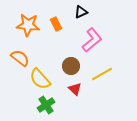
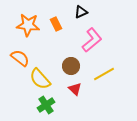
yellow line: moved 2 px right
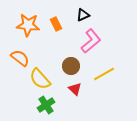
black triangle: moved 2 px right, 3 px down
pink L-shape: moved 1 px left, 1 px down
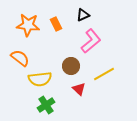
yellow semicircle: rotated 55 degrees counterclockwise
red triangle: moved 4 px right
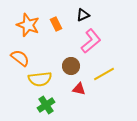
orange star: rotated 15 degrees clockwise
red triangle: rotated 32 degrees counterclockwise
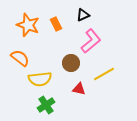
brown circle: moved 3 px up
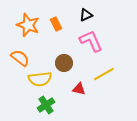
black triangle: moved 3 px right
pink L-shape: rotated 75 degrees counterclockwise
brown circle: moved 7 px left
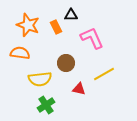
black triangle: moved 15 px left; rotated 24 degrees clockwise
orange rectangle: moved 3 px down
pink L-shape: moved 1 px right, 3 px up
orange semicircle: moved 5 px up; rotated 30 degrees counterclockwise
brown circle: moved 2 px right
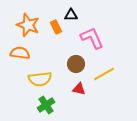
brown circle: moved 10 px right, 1 px down
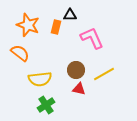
black triangle: moved 1 px left
orange rectangle: rotated 40 degrees clockwise
orange semicircle: rotated 30 degrees clockwise
brown circle: moved 6 px down
